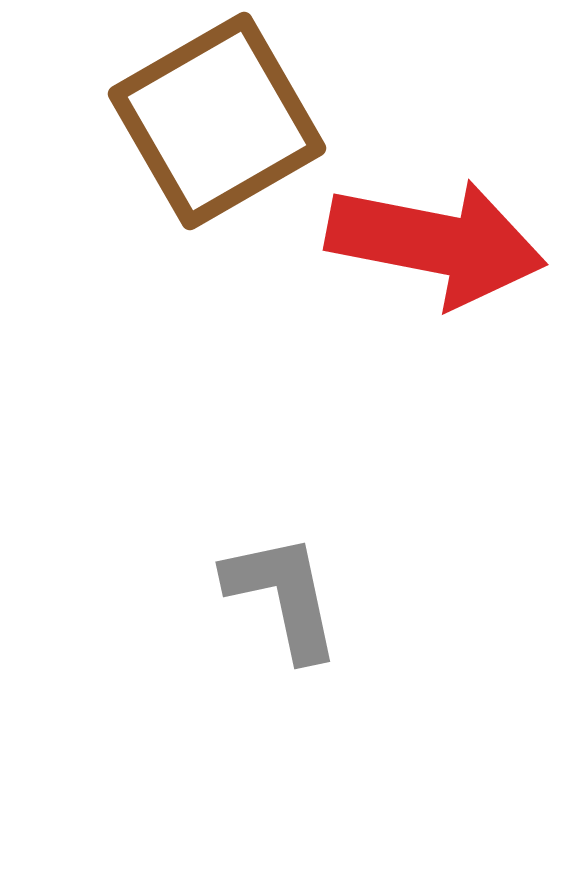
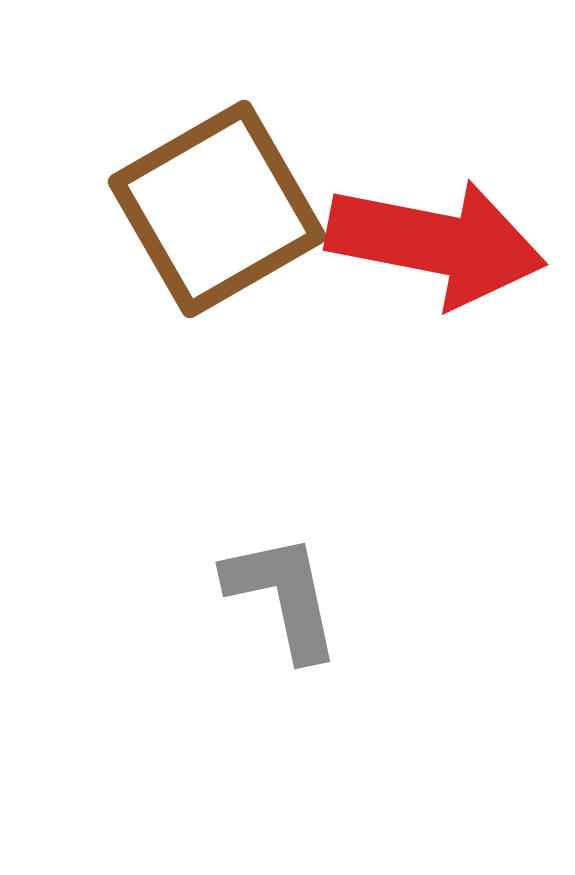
brown square: moved 88 px down
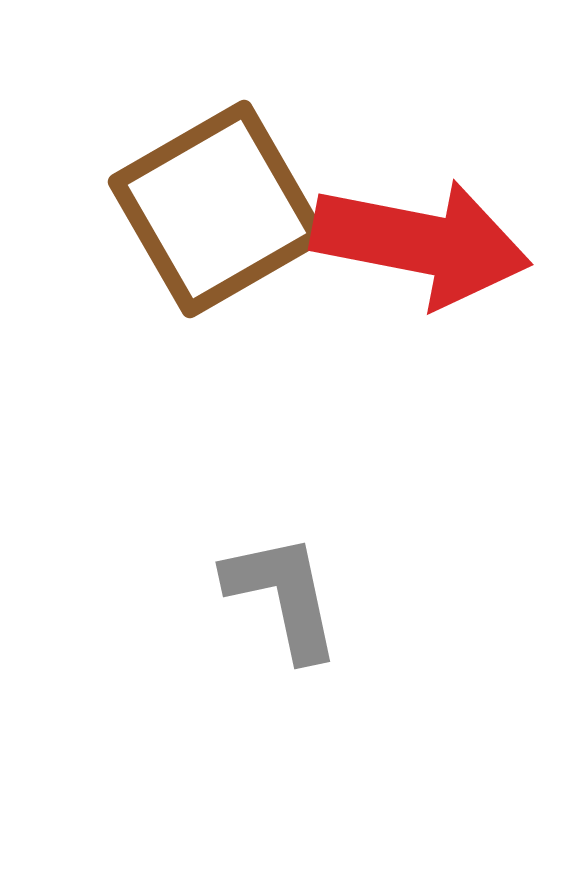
red arrow: moved 15 px left
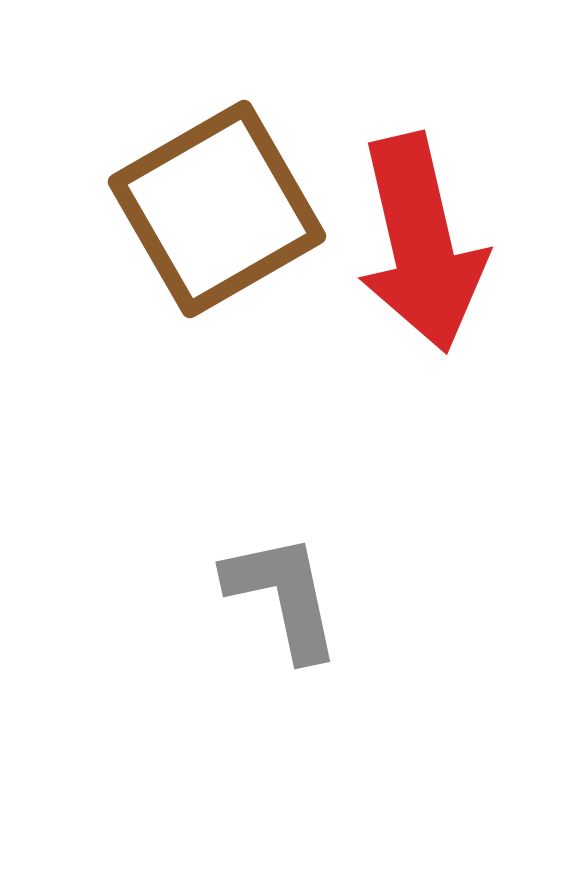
red arrow: rotated 66 degrees clockwise
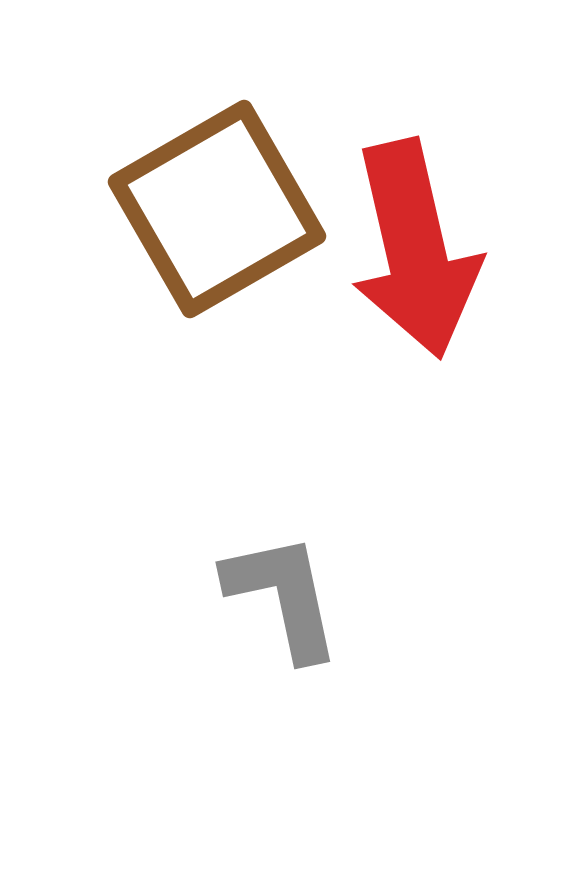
red arrow: moved 6 px left, 6 px down
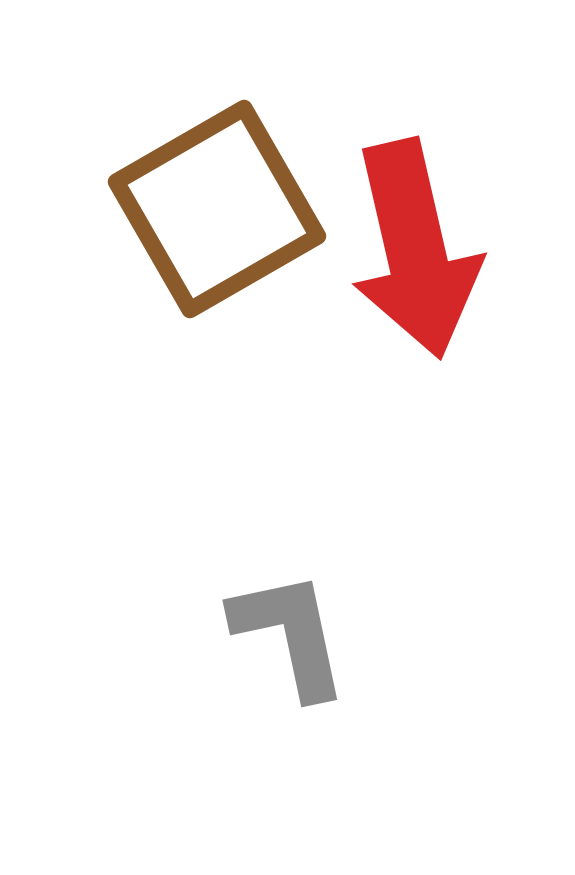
gray L-shape: moved 7 px right, 38 px down
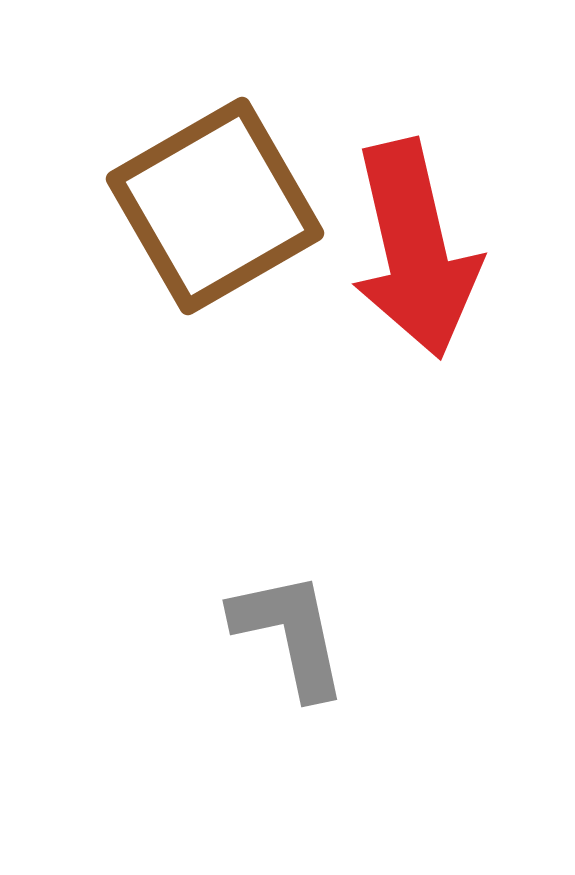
brown square: moved 2 px left, 3 px up
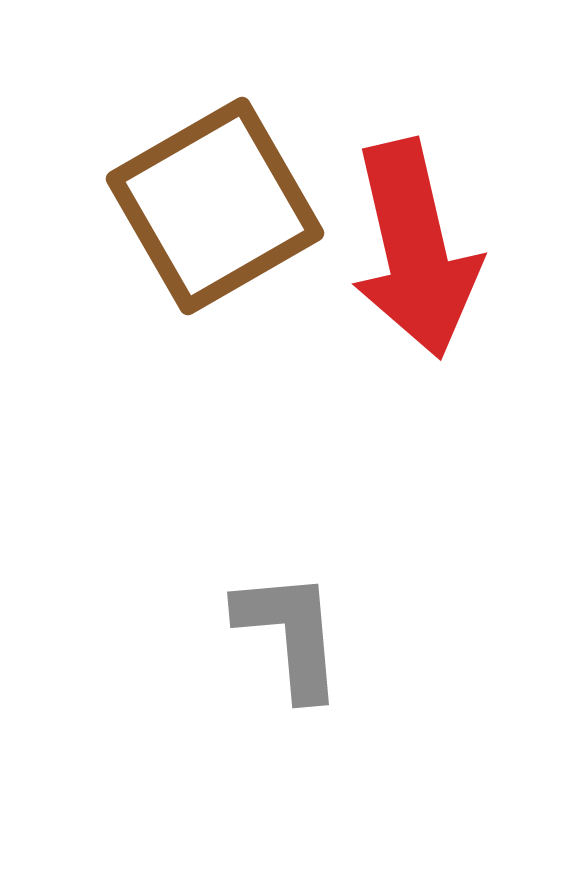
gray L-shape: rotated 7 degrees clockwise
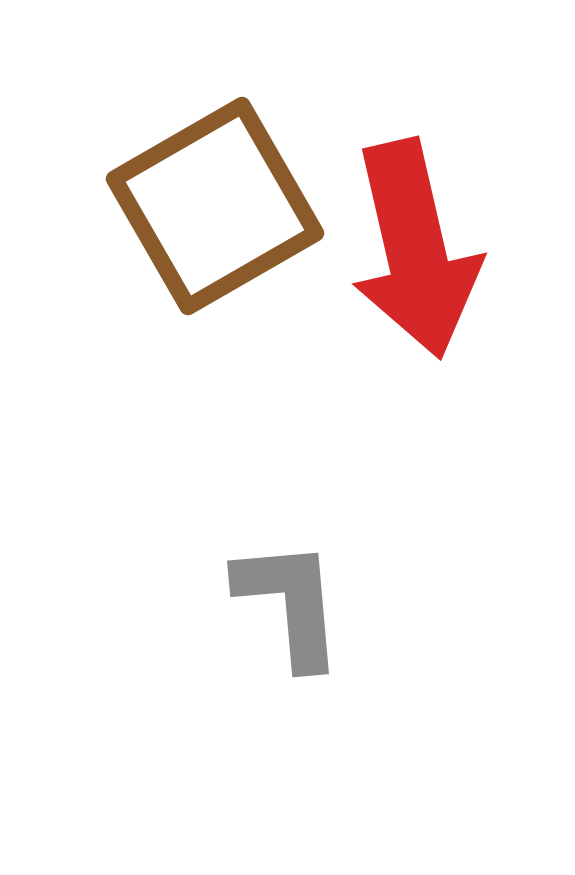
gray L-shape: moved 31 px up
